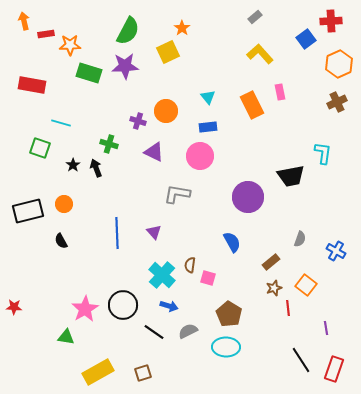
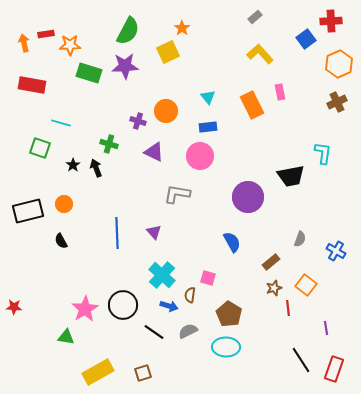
orange arrow at (24, 21): moved 22 px down
brown semicircle at (190, 265): moved 30 px down
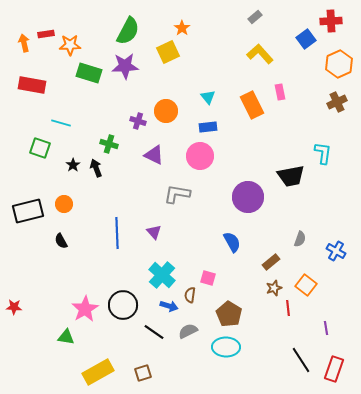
purple triangle at (154, 152): moved 3 px down
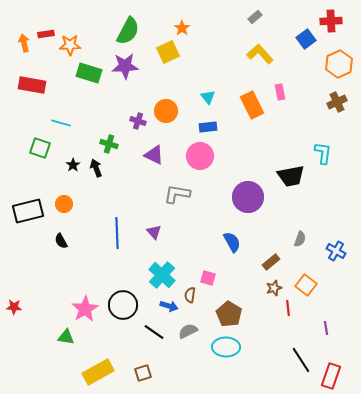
red rectangle at (334, 369): moved 3 px left, 7 px down
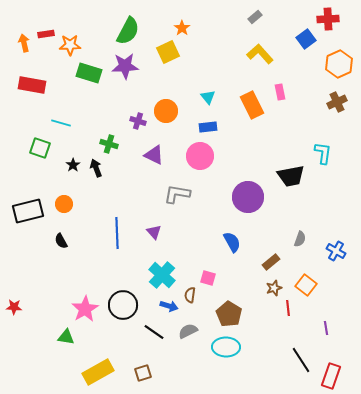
red cross at (331, 21): moved 3 px left, 2 px up
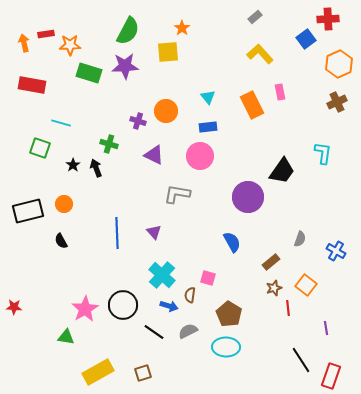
yellow square at (168, 52): rotated 20 degrees clockwise
black trapezoid at (291, 176): moved 9 px left, 5 px up; rotated 44 degrees counterclockwise
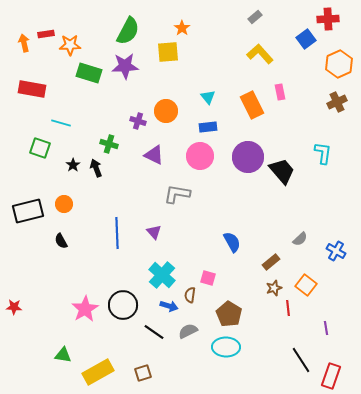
red rectangle at (32, 85): moved 4 px down
black trapezoid at (282, 171): rotated 76 degrees counterclockwise
purple circle at (248, 197): moved 40 px up
gray semicircle at (300, 239): rotated 28 degrees clockwise
green triangle at (66, 337): moved 3 px left, 18 px down
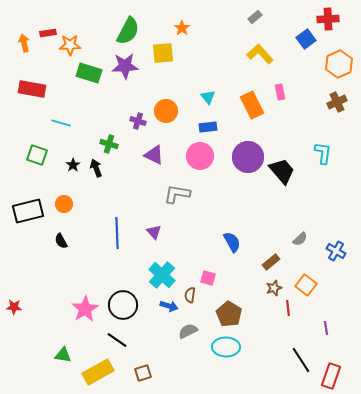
red rectangle at (46, 34): moved 2 px right, 1 px up
yellow square at (168, 52): moved 5 px left, 1 px down
green square at (40, 148): moved 3 px left, 7 px down
black line at (154, 332): moved 37 px left, 8 px down
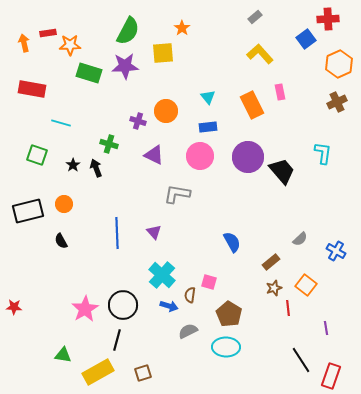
pink square at (208, 278): moved 1 px right, 4 px down
black line at (117, 340): rotated 70 degrees clockwise
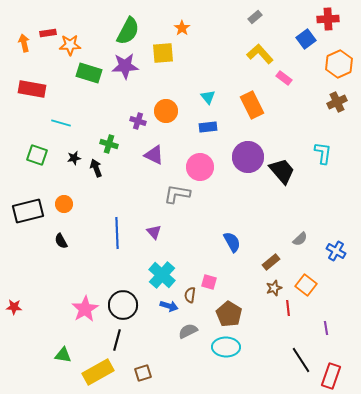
pink rectangle at (280, 92): moved 4 px right, 14 px up; rotated 42 degrees counterclockwise
pink circle at (200, 156): moved 11 px down
black star at (73, 165): moved 1 px right, 7 px up; rotated 24 degrees clockwise
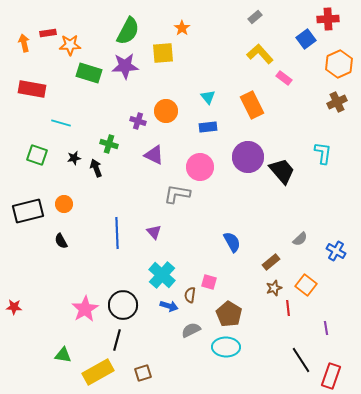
gray semicircle at (188, 331): moved 3 px right, 1 px up
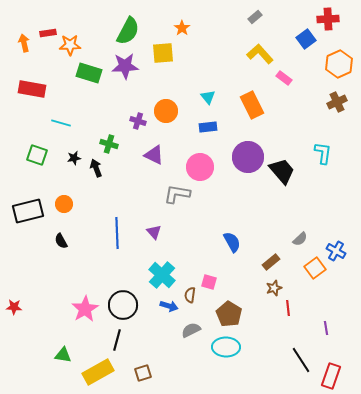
orange square at (306, 285): moved 9 px right, 17 px up; rotated 15 degrees clockwise
